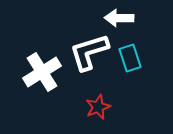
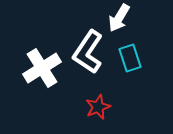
white arrow: rotated 60 degrees counterclockwise
white L-shape: moved 1 px left; rotated 39 degrees counterclockwise
white cross: moved 4 px up
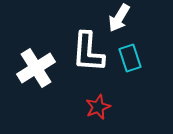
white L-shape: rotated 30 degrees counterclockwise
white cross: moved 6 px left
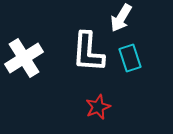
white arrow: moved 2 px right
white cross: moved 12 px left, 10 px up
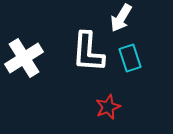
red star: moved 10 px right
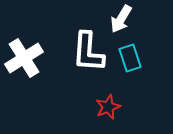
white arrow: moved 1 px down
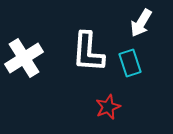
white arrow: moved 20 px right, 4 px down
cyan rectangle: moved 5 px down
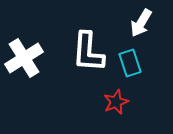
red star: moved 8 px right, 5 px up
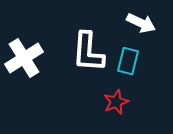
white arrow: rotated 96 degrees counterclockwise
cyan rectangle: moved 2 px left, 2 px up; rotated 32 degrees clockwise
